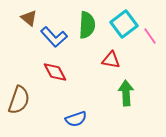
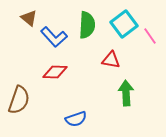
red diamond: rotated 60 degrees counterclockwise
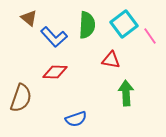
brown semicircle: moved 2 px right, 2 px up
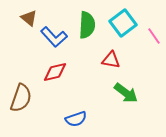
cyan square: moved 1 px left, 1 px up
pink line: moved 4 px right
red diamond: rotated 15 degrees counterclockwise
green arrow: rotated 130 degrees clockwise
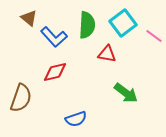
pink line: rotated 18 degrees counterclockwise
red triangle: moved 4 px left, 6 px up
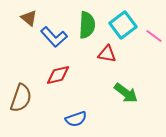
cyan square: moved 2 px down
red diamond: moved 3 px right, 3 px down
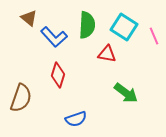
cyan square: moved 1 px right, 2 px down; rotated 20 degrees counterclockwise
pink line: rotated 30 degrees clockwise
red diamond: rotated 60 degrees counterclockwise
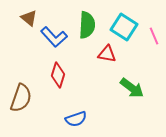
green arrow: moved 6 px right, 5 px up
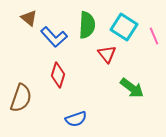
red triangle: rotated 42 degrees clockwise
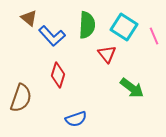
blue L-shape: moved 2 px left, 1 px up
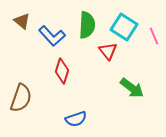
brown triangle: moved 7 px left, 3 px down
red triangle: moved 1 px right, 3 px up
red diamond: moved 4 px right, 4 px up
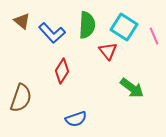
blue L-shape: moved 3 px up
red diamond: rotated 15 degrees clockwise
